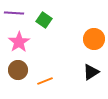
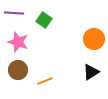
pink star: moved 1 px left; rotated 20 degrees counterclockwise
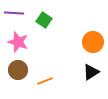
orange circle: moved 1 px left, 3 px down
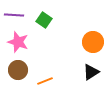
purple line: moved 2 px down
